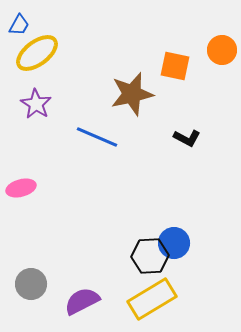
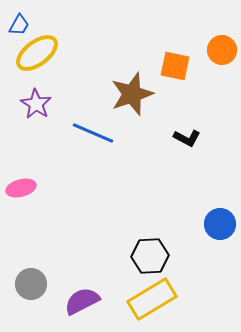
brown star: rotated 6 degrees counterclockwise
blue line: moved 4 px left, 4 px up
blue circle: moved 46 px right, 19 px up
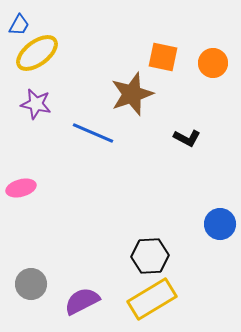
orange circle: moved 9 px left, 13 px down
orange square: moved 12 px left, 9 px up
purple star: rotated 20 degrees counterclockwise
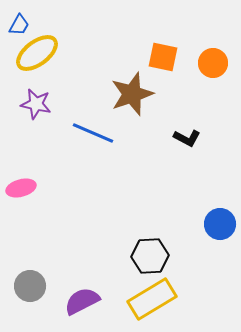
gray circle: moved 1 px left, 2 px down
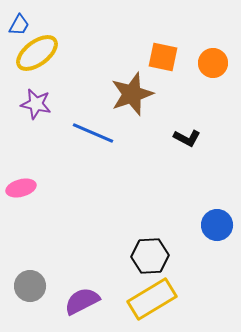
blue circle: moved 3 px left, 1 px down
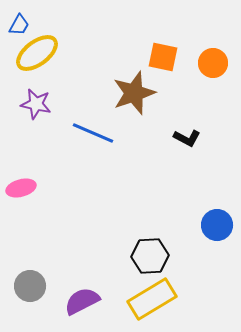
brown star: moved 2 px right, 1 px up
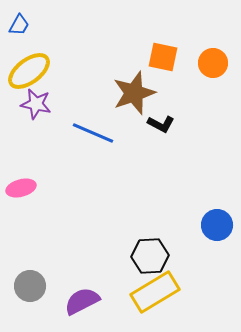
yellow ellipse: moved 8 px left, 18 px down
black L-shape: moved 26 px left, 14 px up
yellow rectangle: moved 3 px right, 7 px up
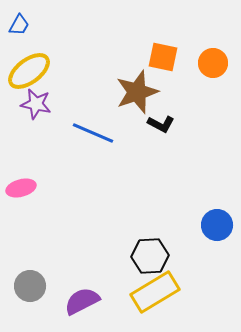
brown star: moved 3 px right, 1 px up
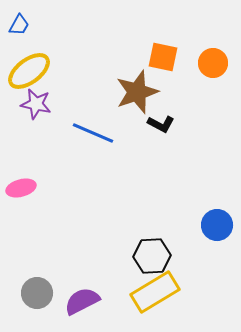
black hexagon: moved 2 px right
gray circle: moved 7 px right, 7 px down
